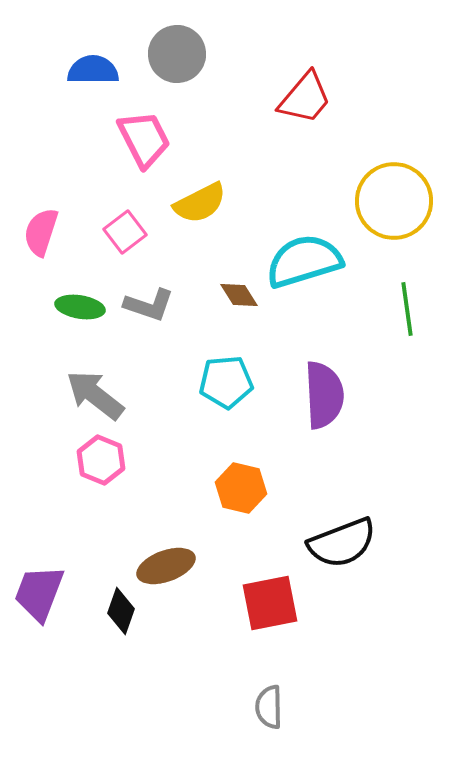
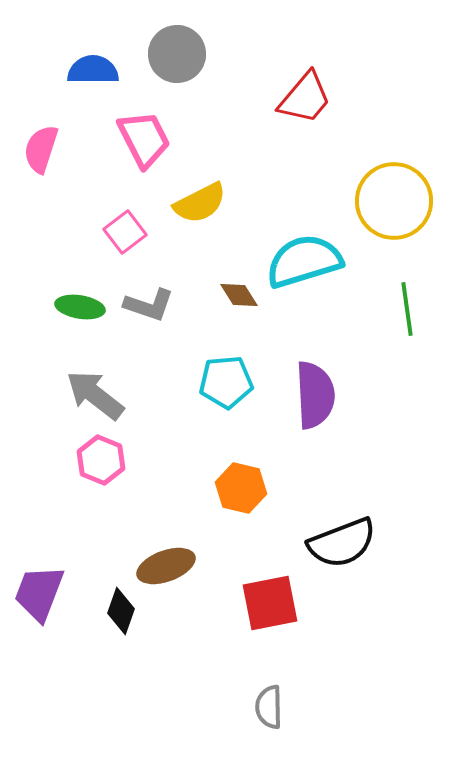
pink semicircle: moved 83 px up
purple semicircle: moved 9 px left
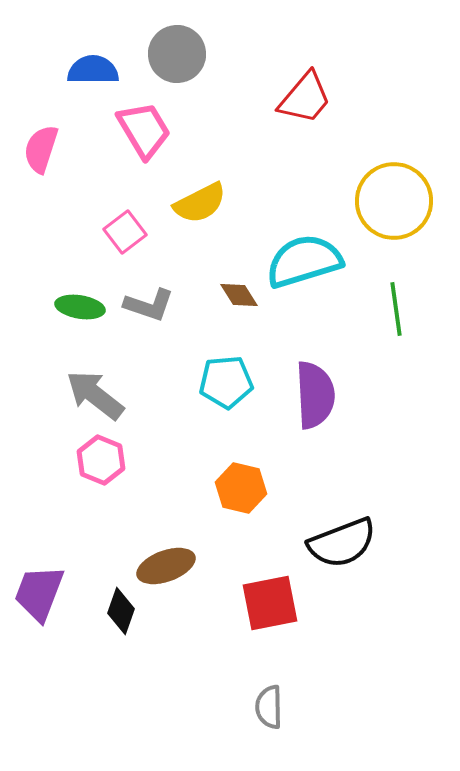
pink trapezoid: moved 9 px up; rotated 4 degrees counterclockwise
green line: moved 11 px left
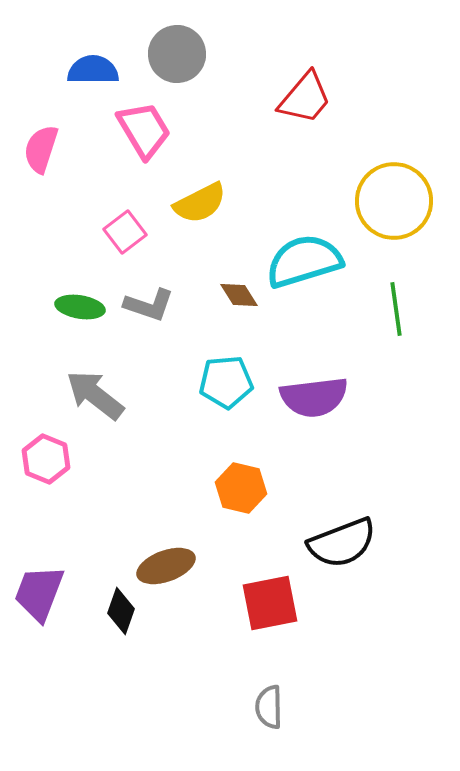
purple semicircle: moved 1 px left, 2 px down; rotated 86 degrees clockwise
pink hexagon: moved 55 px left, 1 px up
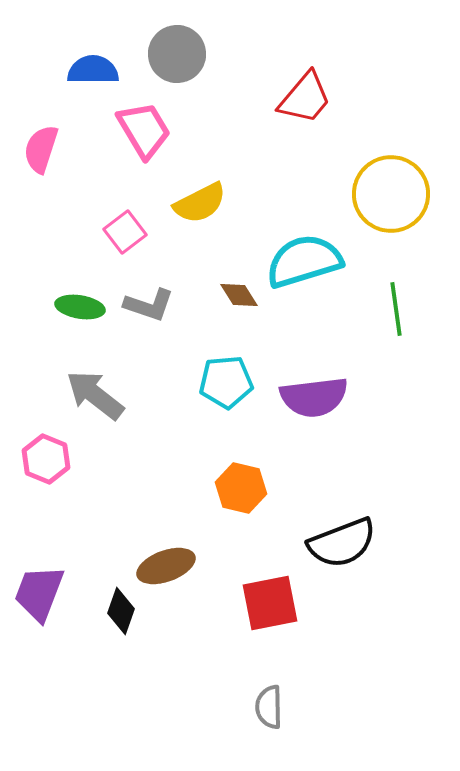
yellow circle: moved 3 px left, 7 px up
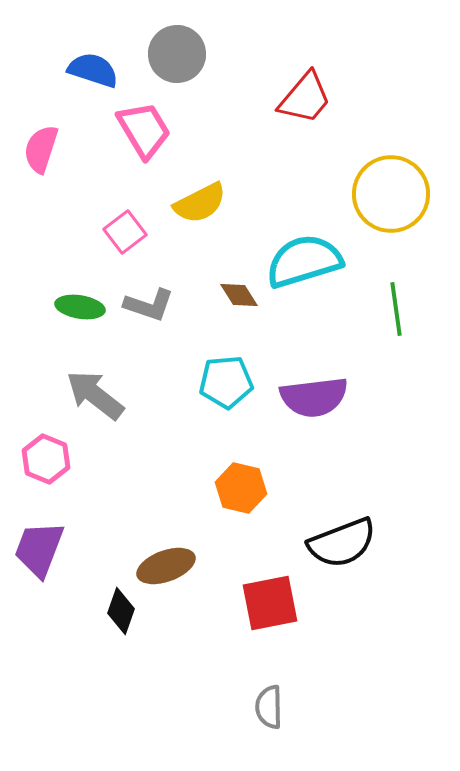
blue semicircle: rotated 18 degrees clockwise
purple trapezoid: moved 44 px up
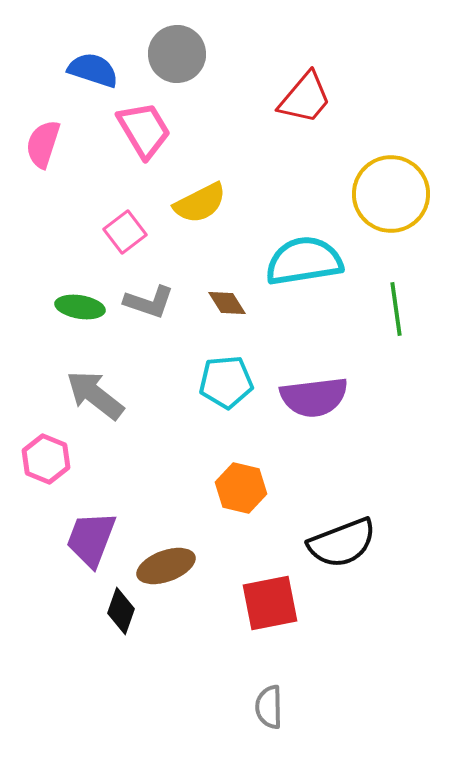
pink semicircle: moved 2 px right, 5 px up
cyan semicircle: rotated 8 degrees clockwise
brown diamond: moved 12 px left, 8 px down
gray L-shape: moved 3 px up
purple trapezoid: moved 52 px right, 10 px up
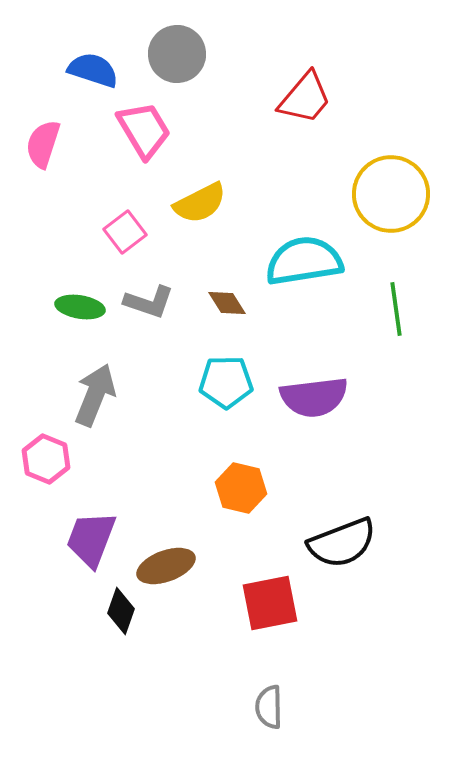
cyan pentagon: rotated 4 degrees clockwise
gray arrow: rotated 74 degrees clockwise
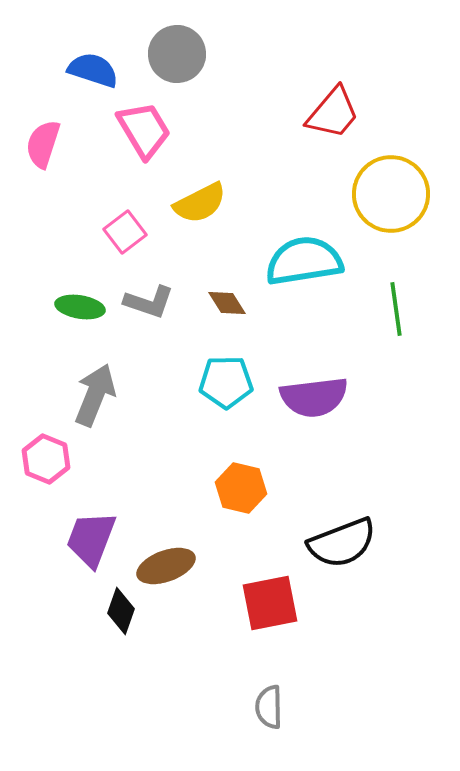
red trapezoid: moved 28 px right, 15 px down
